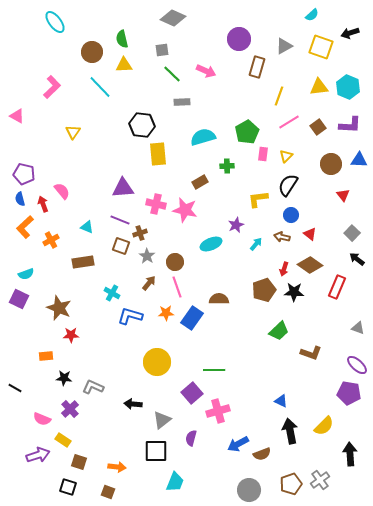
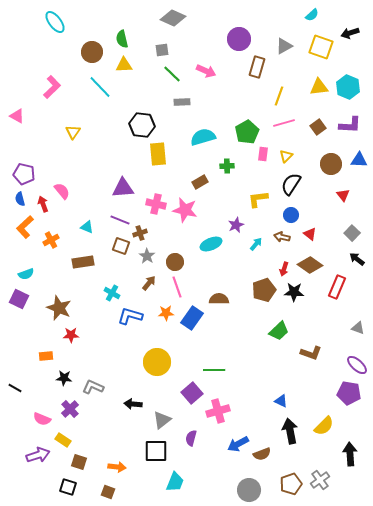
pink line at (289, 122): moved 5 px left, 1 px down; rotated 15 degrees clockwise
black semicircle at (288, 185): moved 3 px right, 1 px up
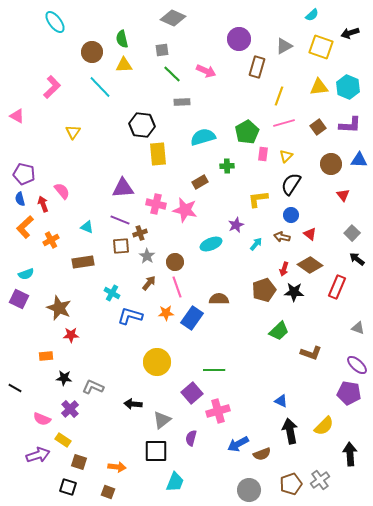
brown square at (121, 246): rotated 24 degrees counterclockwise
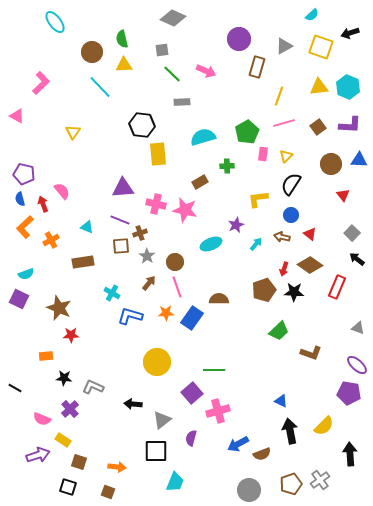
pink L-shape at (52, 87): moved 11 px left, 4 px up
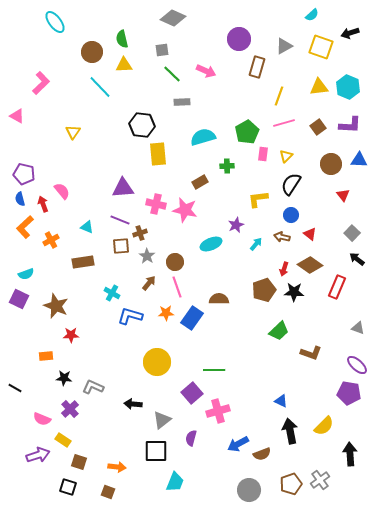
brown star at (59, 308): moved 3 px left, 2 px up
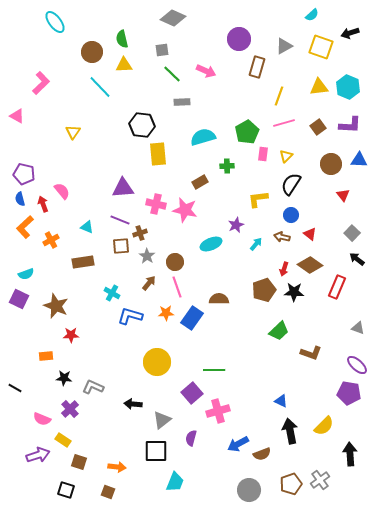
black square at (68, 487): moved 2 px left, 3 px down
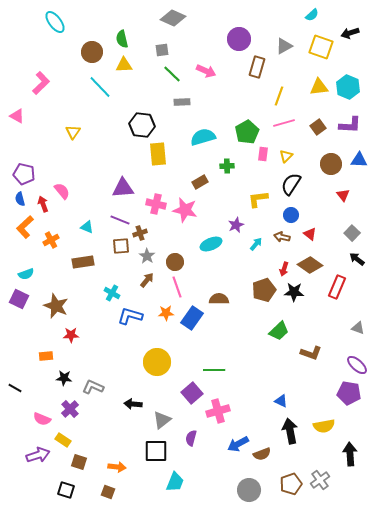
brown arrow at (149, 283): moved 2 px left, 3 px up
yellow semicircle at (324, 426): rotated 35 degrees clockwise
